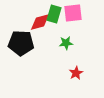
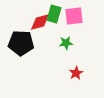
pink square: moved 1 px right, 3 px down
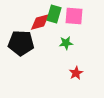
pink square: rotated 12 degrees clockwise
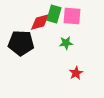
pink square: moved 2 px left
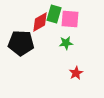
pink square: moved 2 px left, 3 px down
red diamond: rotated 15 degrees counterclockwise
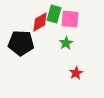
green star: rotated 24 degrees counterclockwise
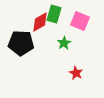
pink square: moved 10 px right, 2 px down; rotated 18 degrees clockwise
green star: moved 2 px left
red star: rotated 16 degrees counterclockwise
